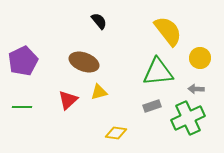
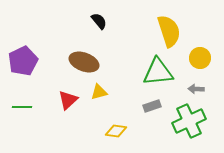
yellow semicircle: moved 1 px right; rotated 20 degrees clockwise
green cross: moved 1 px right, 3 px down
yellow diamond: moved 2 px up
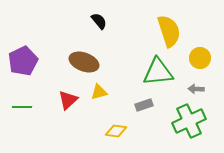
gray rectangle: moved 8 px left, 1 px up
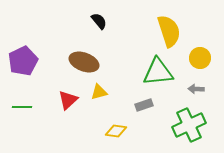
green cross: moved 4 px down
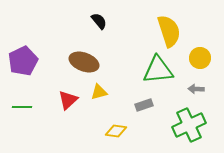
green triangle: moved 2 px up
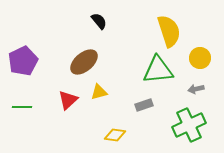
brown ellipse: rotated 60 degrees counterclockwise
gray arrow: rotated 14 degrees counterclockwise
yellow diamond: moved 1 px left, 4 px down
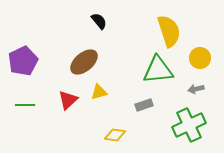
green line: moved 3 px right, 2 px up
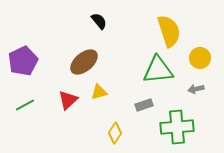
green line: rotated 30 degrees counterclockwise
green cross: moved 12 px left, 2 px down; rotated 20 degrees clockwise
yellow diamond: moved 2 px up; rotated 65 degrees counterclockwise
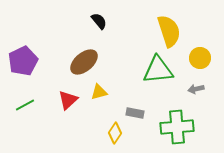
gray rectangle: moved 9 px left, 8 px down; rotated 30 degrees clockwise
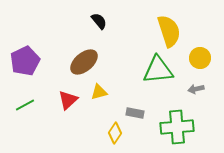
purple pentagon: moved 2 px right
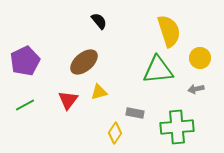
red triangle: rotated 10 degrees counterclockwise
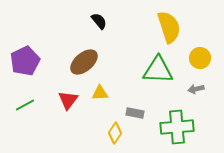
yellow semicircle: moved 4 px up
green triangle: rotated 8 degrees clockwise
yellow triangle: moved 1 px right, 1 px down; rotated 12 degrees clockwise
